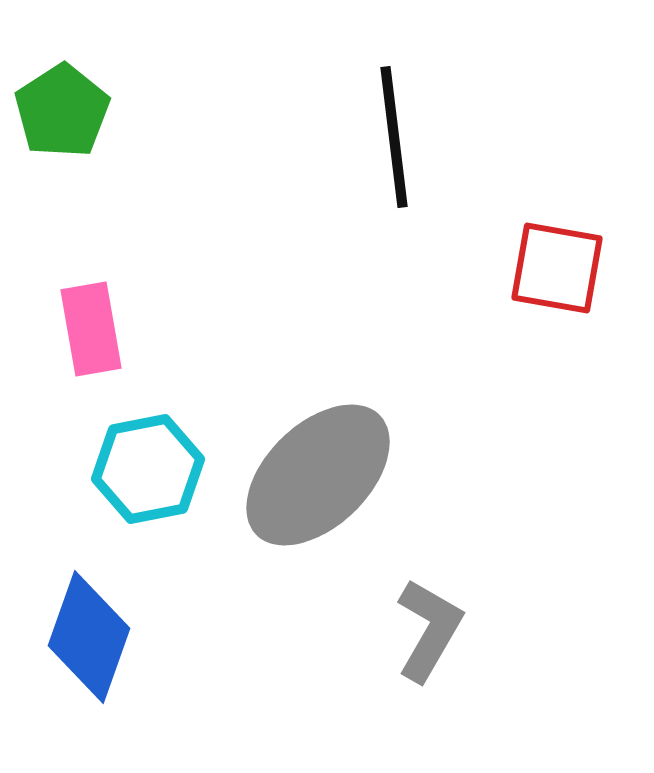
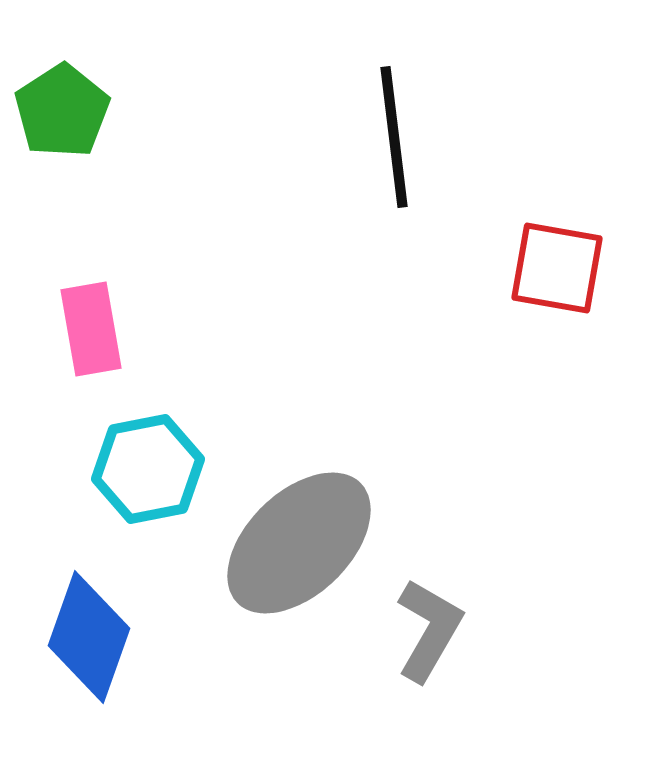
gray ellipse: moved 19 px left, 68 px down
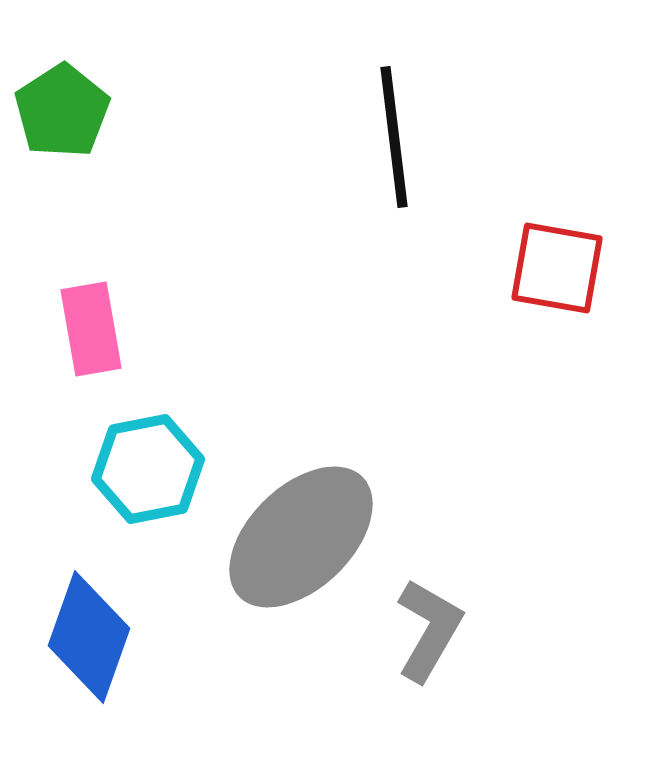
gray ellipse: moved 2 px right, 6 px up
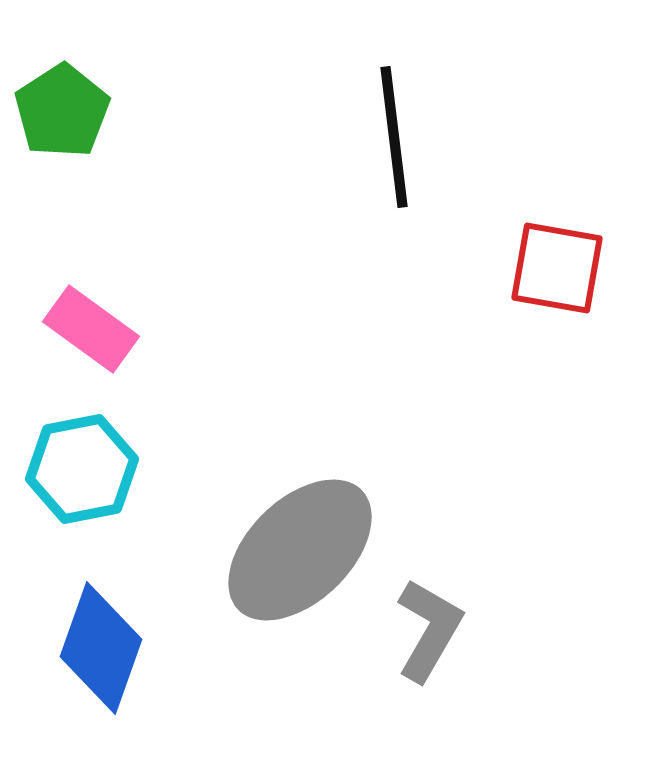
pink rectangle: rotated 44 degrees counterclockwise
cyan hexagon: moved 66 px left
gray ellipse: moved 1 px left, 13 px down
blue diamond: moved 12 px right, 11 px down
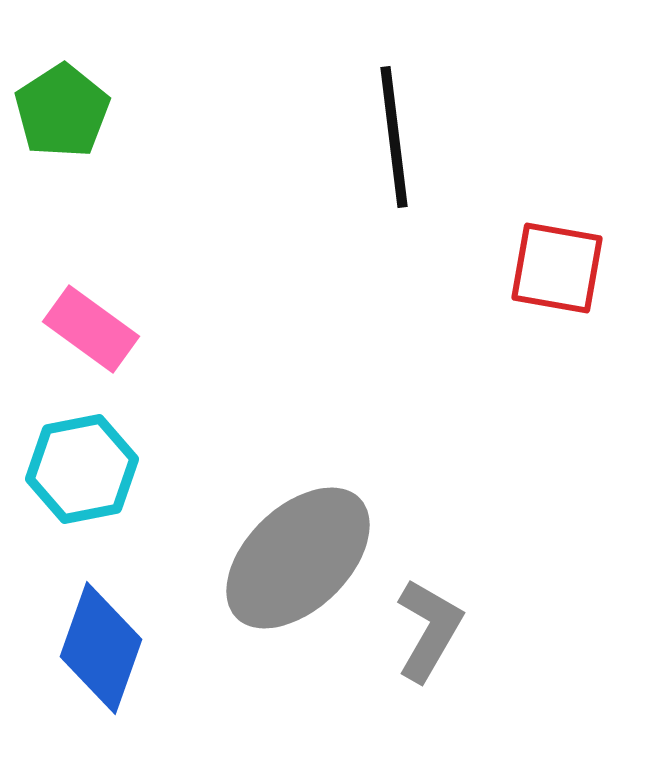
gray ellipse: moved 2 px left, 8 px down
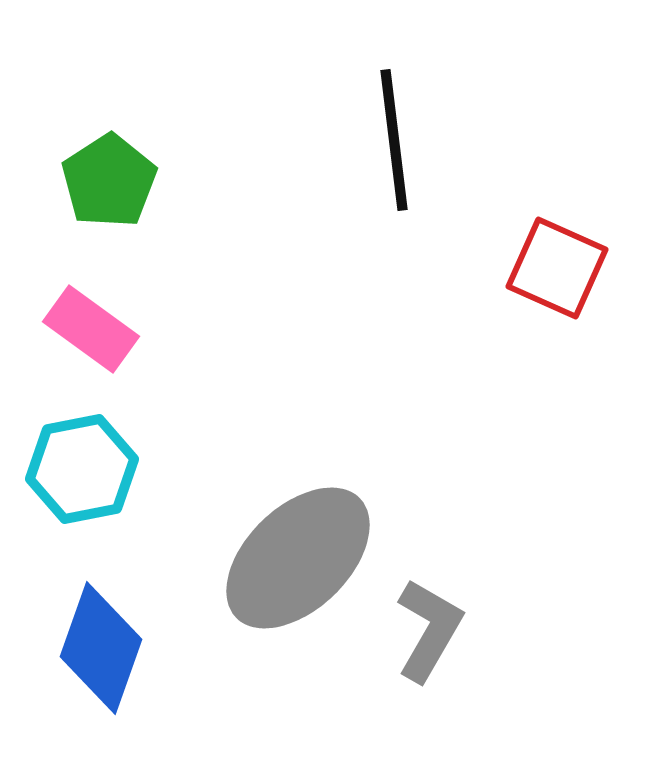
green pentagon: moved 47 px right, 70 px down
black line: moved 3 px down
red square: rotated 14 degrees clockwise
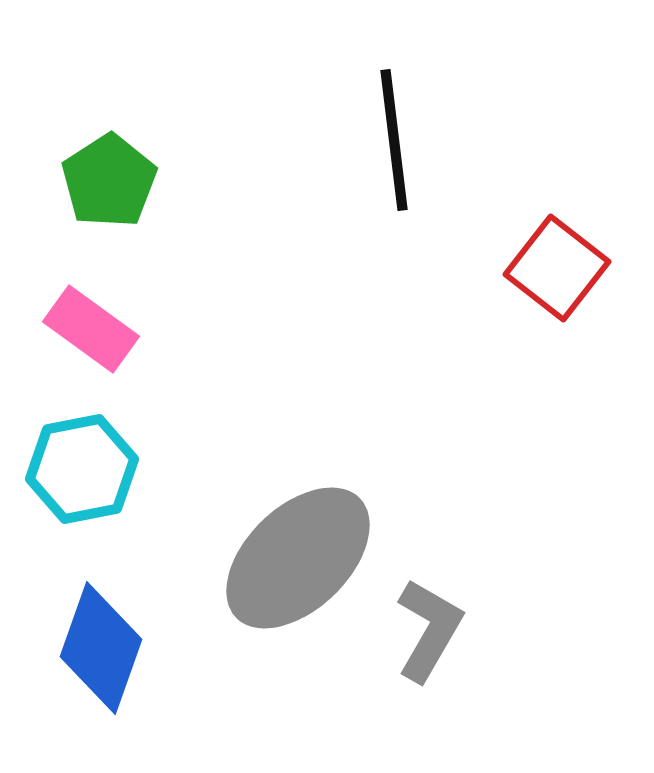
red square: rotated 14 degrees clockwise
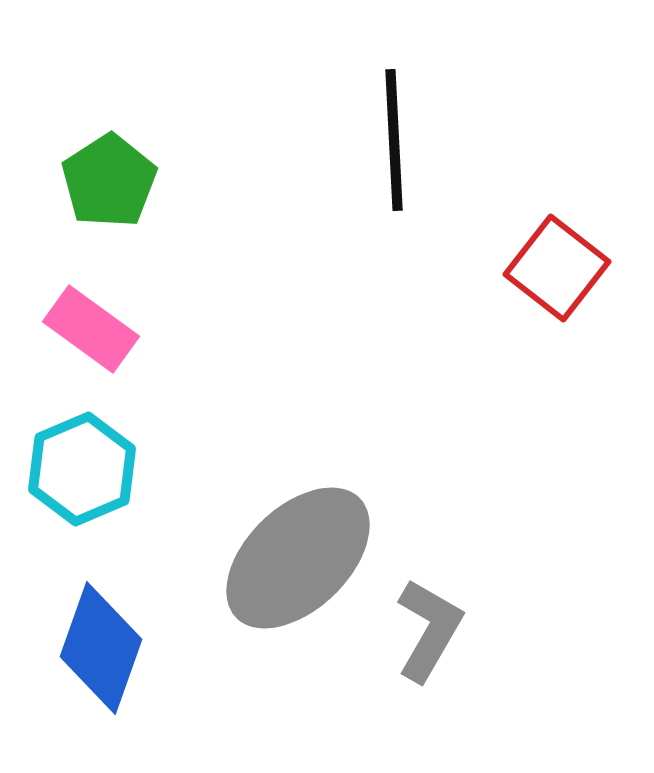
black line: rotated 4 degrees clockwise
cyan hexagon: rotated 12 degrees counterclockwise
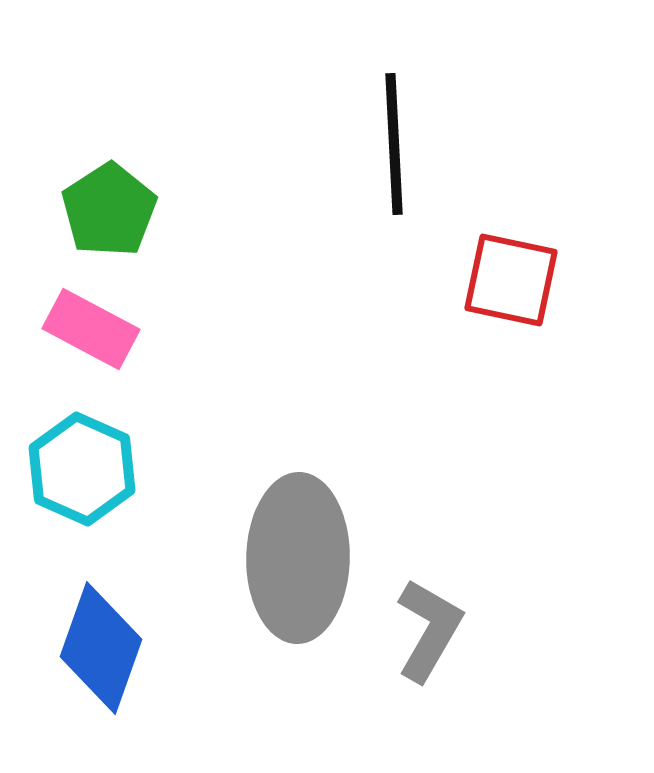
black line: moved 4 px down
green pentagon: moved 29 px down
red square: moved 46 px left, 12 px down; rotated 26 degrees counterclockwise
pink rectangle: rotated 8 degrees counterclockwise
cyan hexagon: rotated 13 degrees counterclockwise
gray ellipse: rotated 45 degrees counterclockwise
